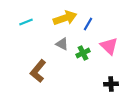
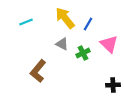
yellow arrow: rotated 110 degrees counterclockwise
pink triangle: moved 2 px up
black cross: moved 2 px right, 1 px down
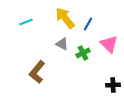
brown L-shape: moved 1 px left, 1 px down
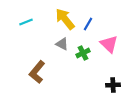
yellow arrow: moved 1 px down
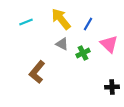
yellow arrow: moved 4 px left
black cross: moved 1 px left, 2 px down
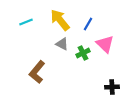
yellow arrow: moved 1 px left, 1 px down
pink triangle: moved 4 px left
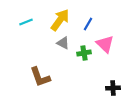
yellow arrow: rotated 75 degrees clockwise
gray triangle: moved 1 px right, 1 px up
green cross: moved 1 px right; rotated 16 degrees clockwise
brown L-shape: moved 3 px right, 5 px down; rotated 60 degrees counterclockwise
black cross: moved 1 px right, 1 px down
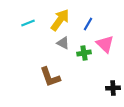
cyan line: moved 2 px right, 1 px down
brown L-shape: moved 10 px right
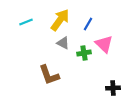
cyan line: moved 2 px left, 1 px up
pink triangle: moved 1 px left
brown L-shape: moved 1 px left, 2 px up
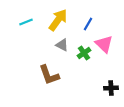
yellow arrow: moved 2 px left
gray triangle: moved 1 px left, 2 px down
green cross: rotated 24 degrees counterclockwise
black cross: moved 2 px left
